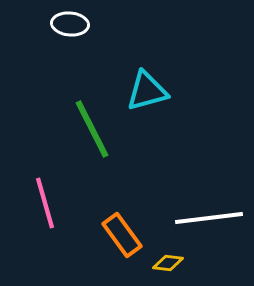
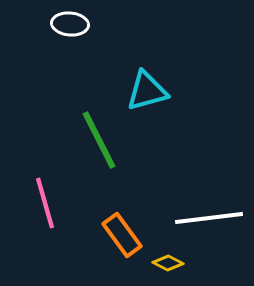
green line: moved 7 px right, 11 px down
yellow diamond: rotated 20 degrees clockwise
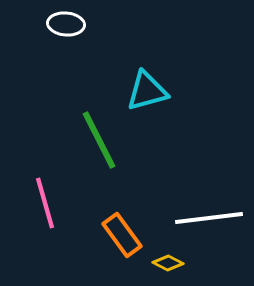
white ellipse: moved 4 px left
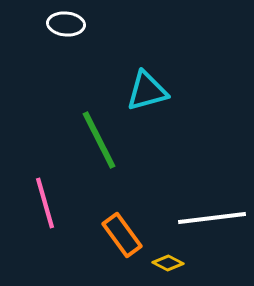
white line: moved 3 px right
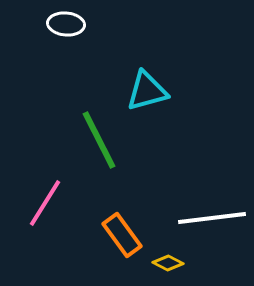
pink line: rotated 48 degrees clockwise
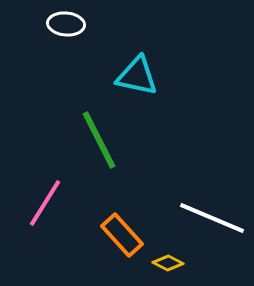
cyan triangle: moved 10 px left, 15 px up; rotated 27 degrees clockwise
white line: rotated 30 degrees clockwise
orange rectangle: rotated 6 degrees counterclockwise
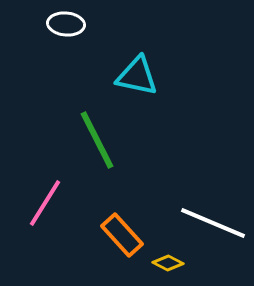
green line: moved 2 px left
white line: moved 1 px right, 5 px down
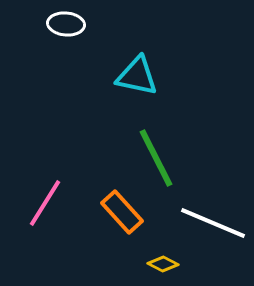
green line: moved 59 px right, 18 px down
orange rectangle: moved 23 px up
yellow diamond: moved 5 px left, 1 px down
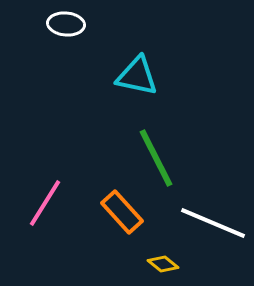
yellow diamond: rotated 12 degrees clockwise
